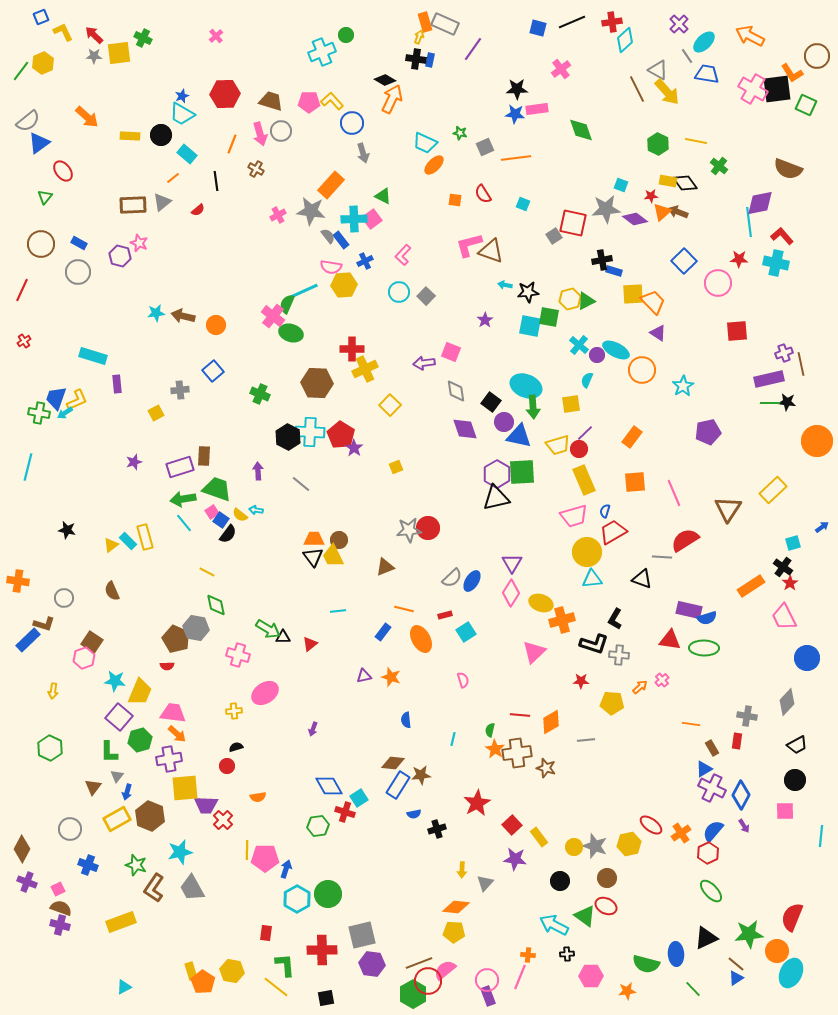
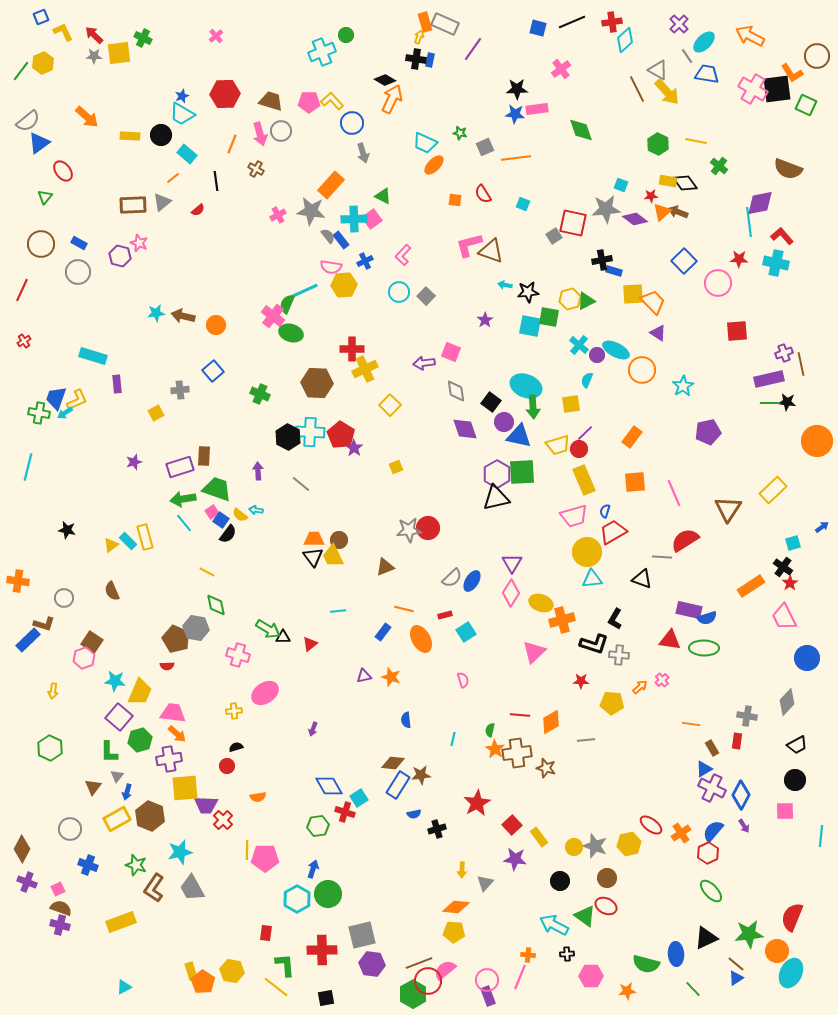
blue arrow at (286, 869): moved 27 px right
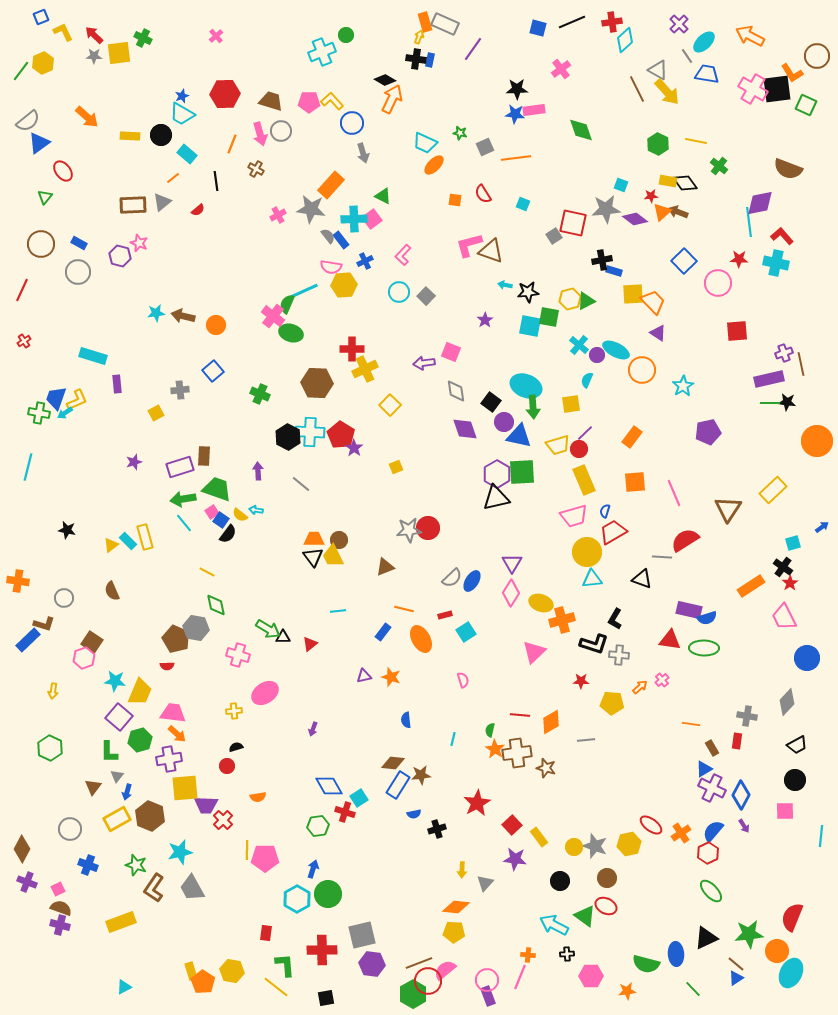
pink rectangle at (537, 109): moved 3 px left, 1 px down
gray star at (311, 211): moved 2 px up
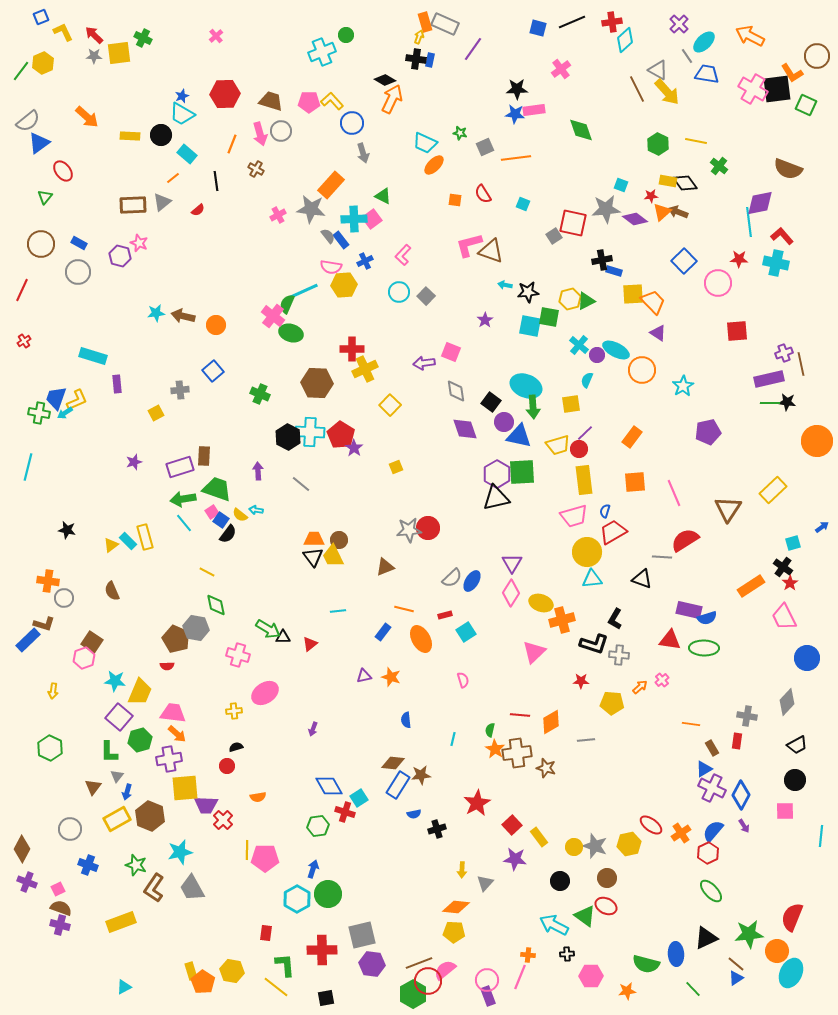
yellow rectangle at (584, 480): rotated 16 degrees clockwise
orange cross at (18, 581): moved 30 px right
